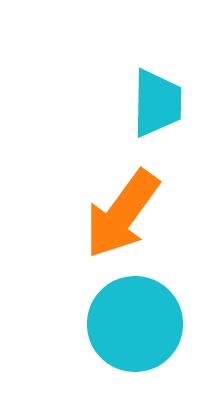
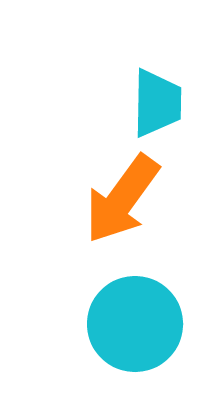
orange arrow: moved 15 px up
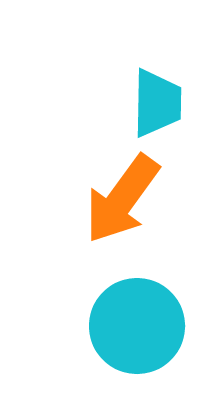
cyan circle: moved 2 px right, 2 px down
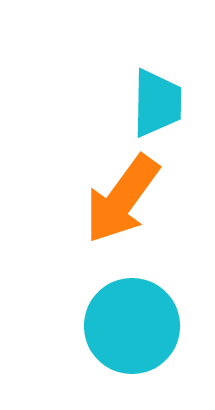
cyan circle: moved 5 px left
